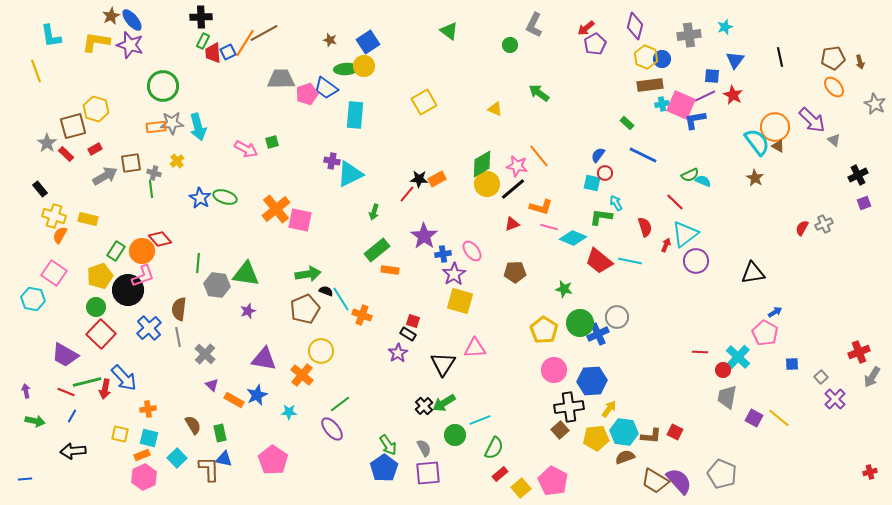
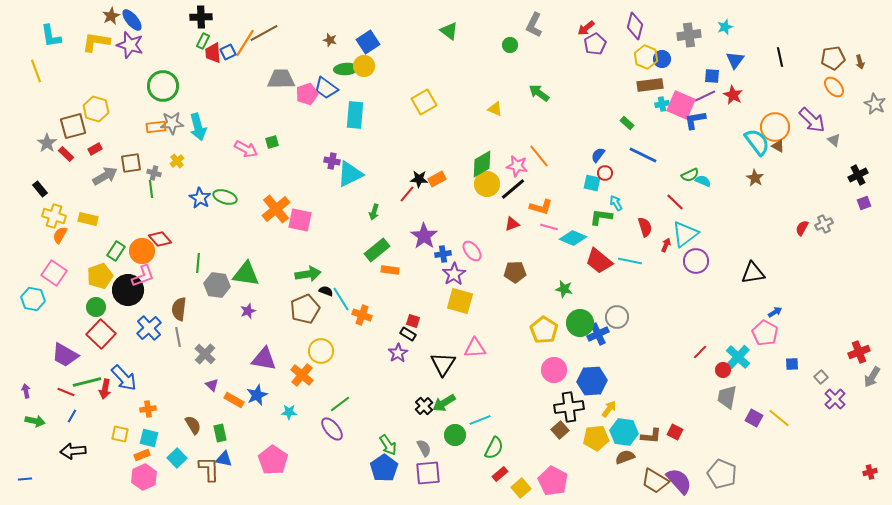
red line at (700, 352): rotated 49 degrees counterclockwise
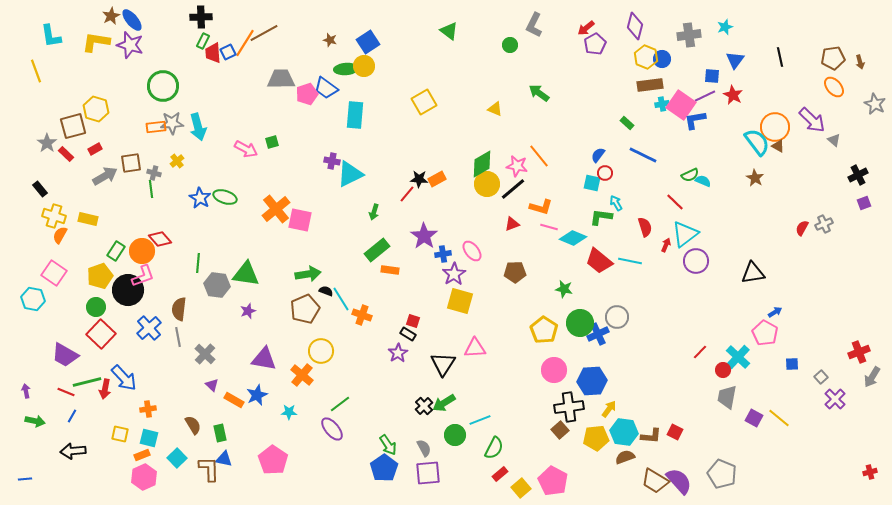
pink square at (681, 105): rotated 12 degrees clockwise
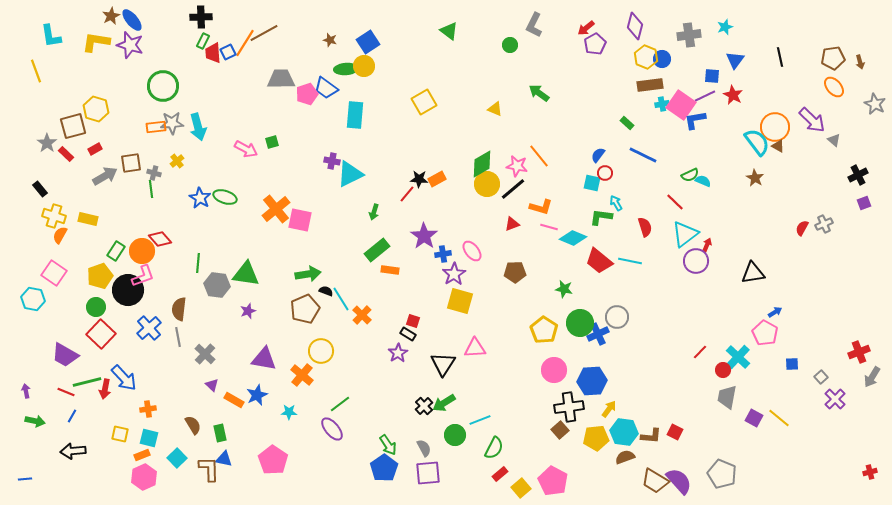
red arrow at (666, 245): moved 41 px right
orange cross at (362, 315): rotated 24 degrees clockwise
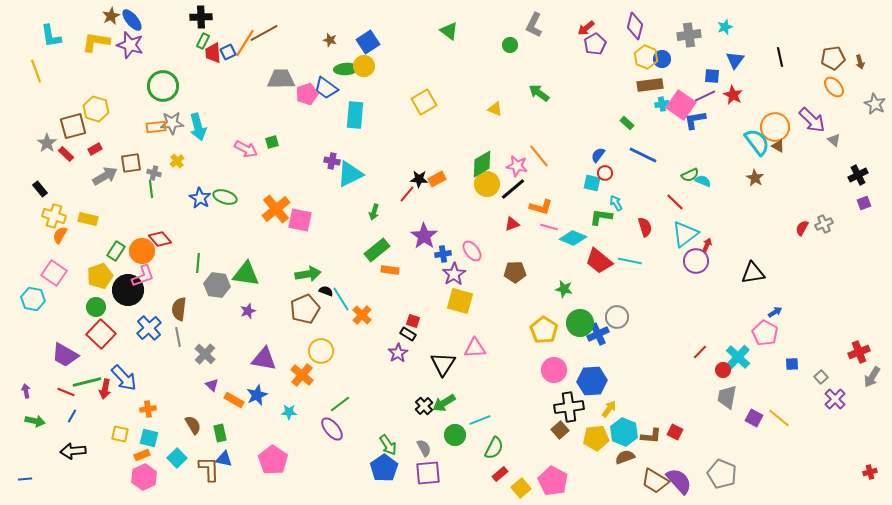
cyan hexagon at (624, 432): rotated 16 degrees clockwise
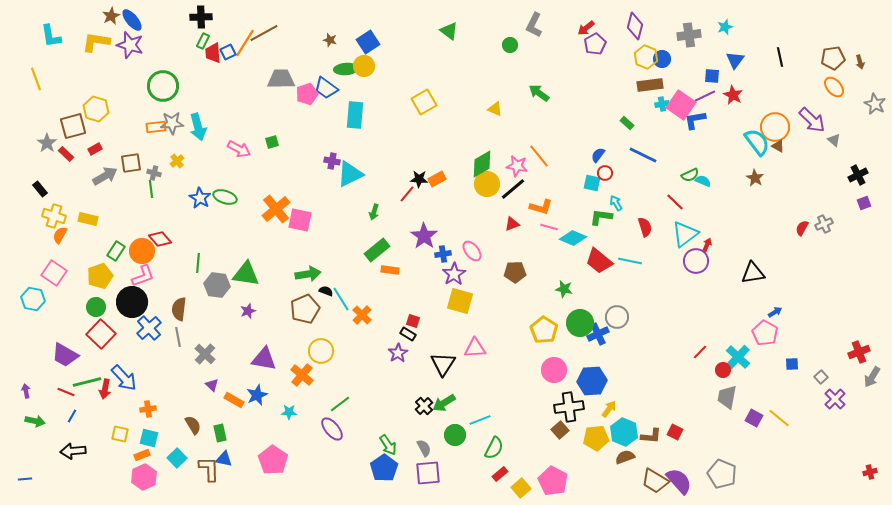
yellow line at (36, 71): moved 8 px down
pink arrow at (246, 149): moved 7 px left
black circle at (128, 290): moved 4 px right, 12 px down
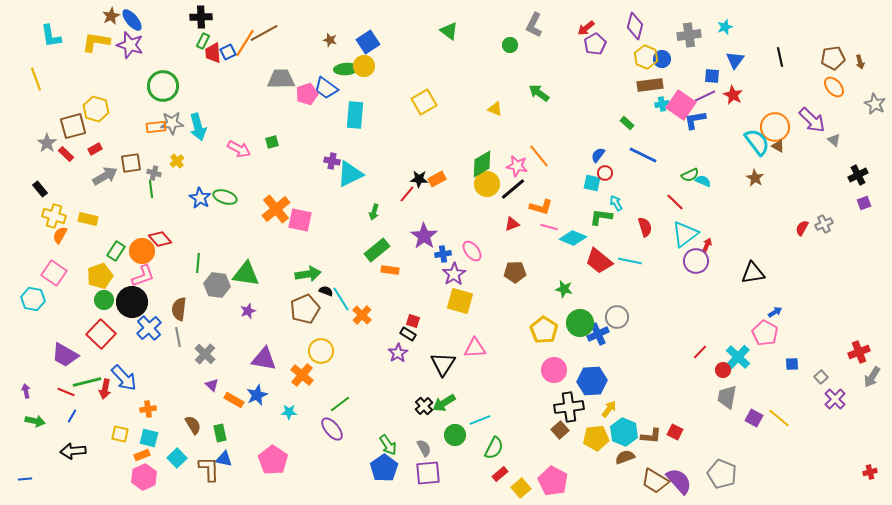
green circle at (96, 307): moved 8 px right, 7 px up
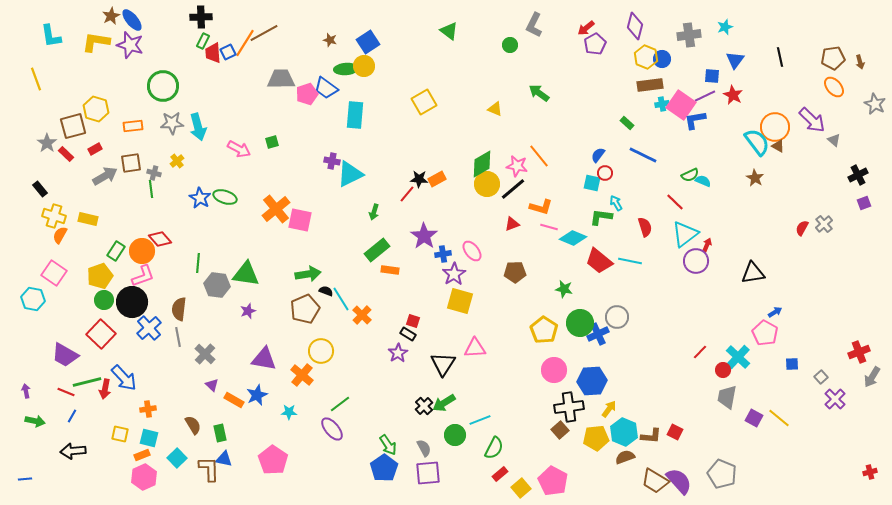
orange rectangle at (156, 127): moved 23 px left, 1 px up
gray cross at (824, 224): rotated 18 degrees counterclockwise
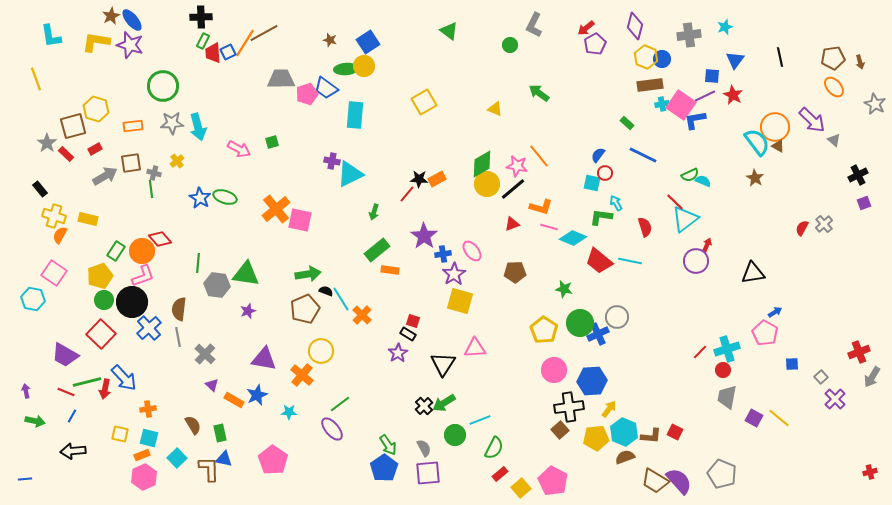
cyan triangle at (685, 234): moved 15 px up
cyan cross at (738, 357): moved 11 px left, 8 px up; rotated 30 degrees clockwise
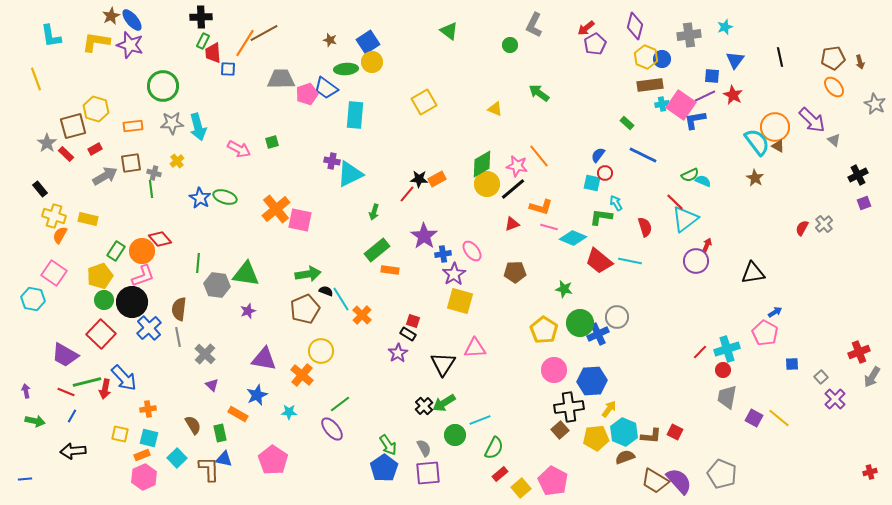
blue square at (228, 52): moved 17 px down; rotated 28 degrees clockwise
yellow circle at (364, 66): moved 8 px right, 4 px up
orange rectangle at (234, 400): moved 4 px right, 14 px down
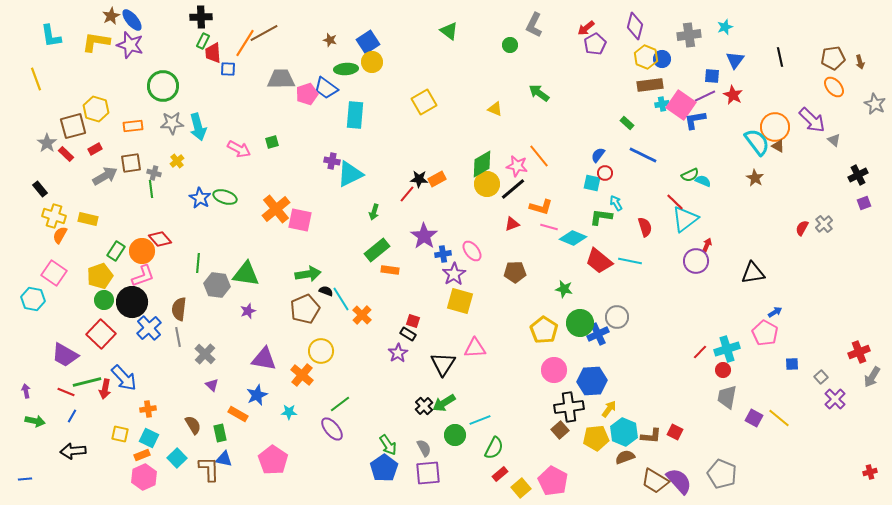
cyan square at (149, 438): rotated 12 degrees clockwise
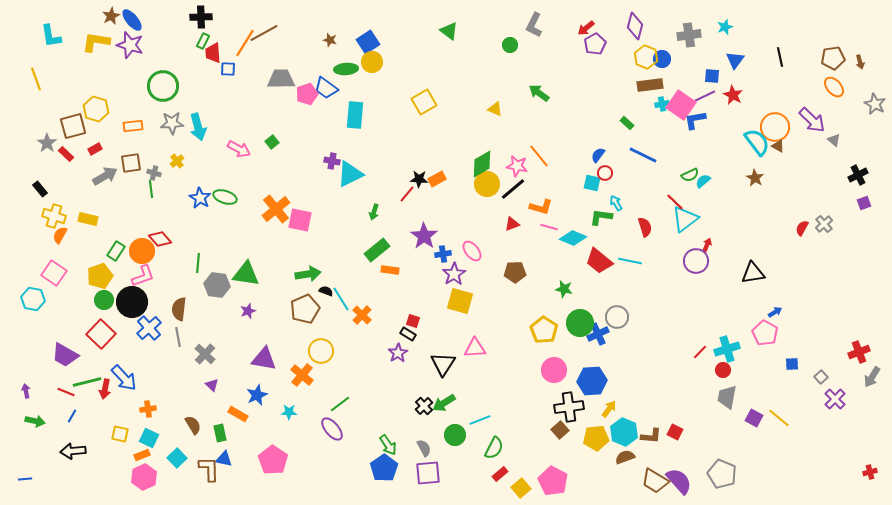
green square at (272, 142): rotated 24 degrees counterclockwise
cyan semicircle at (703, 181): rotated 63 degrees counterclockwise
